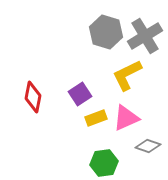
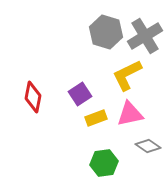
pink triangle: moved 4 px right, 4 px up; rotated 12 degrees clockwise
gray diamond: rotated 15 degrees clockwise
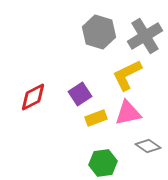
gray hexagon: moved 7 px left
red diamond: rotated 52 degrees clockwise
pink triangle: moved 2 px left, 1 px up
green hexagon: moved 1 px left
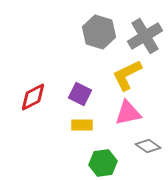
purple square: rotated 30 degrees counterclockwise
yellow rectangle: moved 14 px left, 7 px down; rotated 20 degrees clockwise
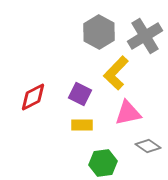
gray hexagon: rotated 12 degrees clockwise
yellow L-shape: moved 11 px left, 2 px up; rotated 20 degrees counterclockwise
